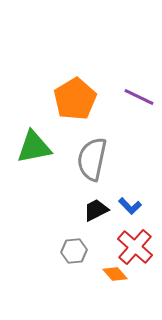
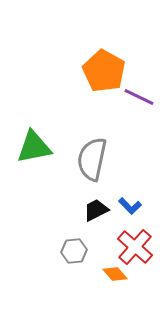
orange pentagon: moved 29 px right, 28 px up; rotated 12 degrees counterclockwise
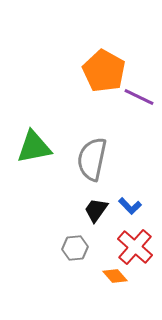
black trapezoid: rotated 28 degrees counterclockwise
gray hexagon: moved 1 px right, 3 px up
orange diamond: moved 2 px down
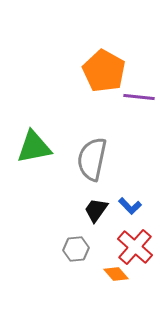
purple line: rotated 20 degrees counterclockwise
gray hexagon: moved 1 px right, 1 px down
orange diamond: moved 1 px right, 2 px up
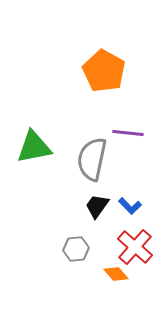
purple line: moved 11 px left, 36 px down
black trapezoid: moved 1 px right, 4 px up
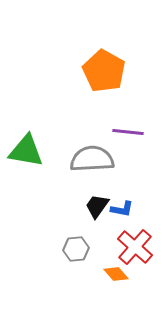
purple line: moved 1 px up
green triangle: moved 8 px left, 4 px down; rotated 21 degrees clockwise
gray semicircle: rotated 75 degrees clockwise
blue L-shape: moved 8 px left, 3 px down; rotated 35 degrees counterclockwise
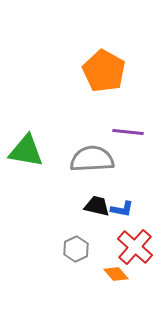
black trapezoid: rotated 68 degrees clockwise
gray hexagon: rotated 20 degrees counterclockwise
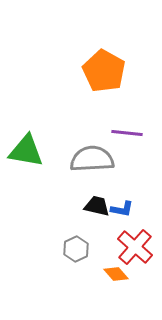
purple line: moved 1 px left, 1 px down
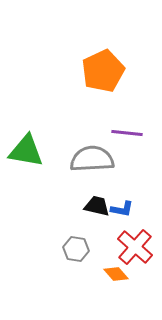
orange pentagon: moved 1 px left; rotated 18 degrees clockwise
gray hexagon: rotated 25 degrees counterclockwise
